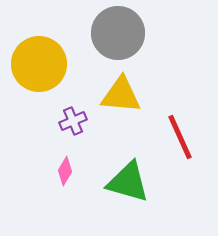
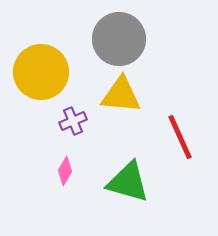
gray circle: moved 1 px right, 6 px down
yellow circle: moved 2 px right, 8 px down
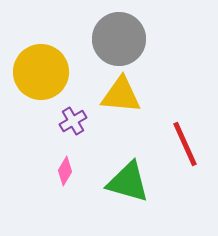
purple cross: rotated 8 degrees counterclockwise
red line: moved 5 px right, 7 px down
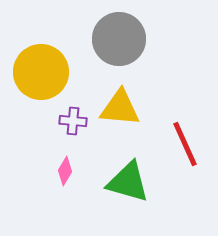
yellow triangle: moved 1 px left, 13 px down
purple cross: rotated 36 degrees clockwise
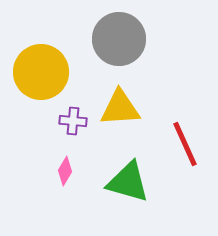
yellow triangle: rotated 9 degrees counterclockwise
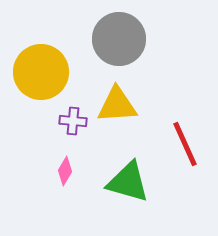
yellow triangle: moved 3 px left, 3 px up
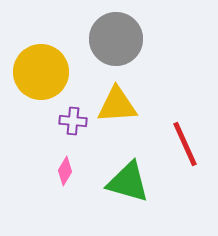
gray circle: moved 3 px left
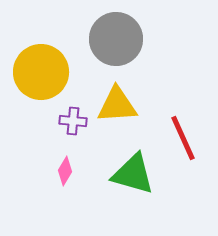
red line: moved 2 px left, 6 px up
green triangle: moved 5 px right, 8 px up
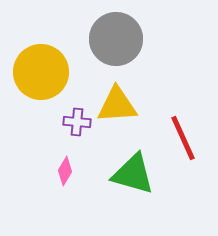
purple cross: moved 4 px right, 1 px down
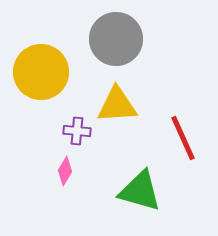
purple cross: moved 9 px down
green triangle: moved 7 px right, 17 px down
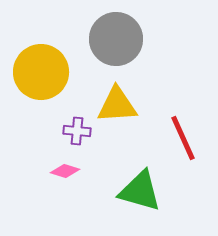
pink diamond: rotated 76 degrees clockwise
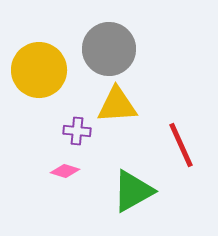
gray circle: moved 7 px left, 10 px down
yellow circle: moved 2 px left, 2 px up
red line: moved 2 px left, 7 px down
green triangle: moved 7 px left; rotated 45 degrees counterclockwise
